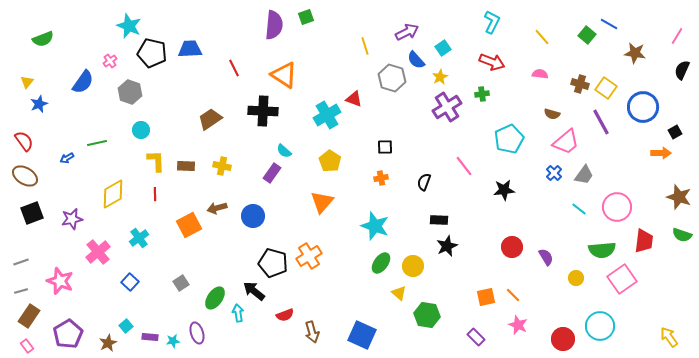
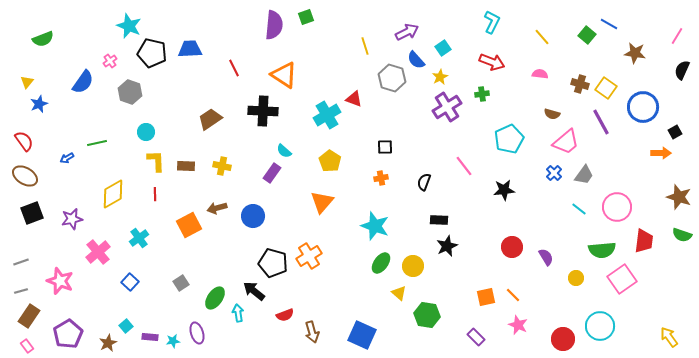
cyan circle at (141, 130): moved 5 px right, 2 px down
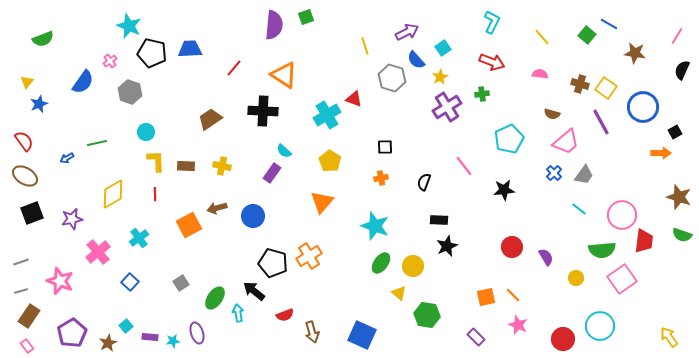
red line at (234, 68): rotated 66 degrees clockwise
pink circle at (617, 207): moved 5 px right, 8 px down
purple pentagon at (68, 334): moved 4 px right, 1 px up
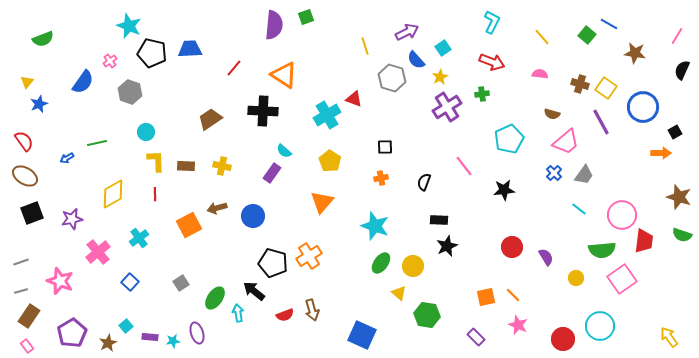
brown arrow at (312, 332): moved 22 px up
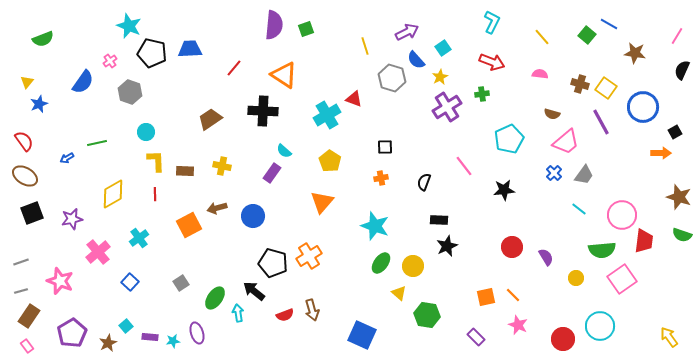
green square at (306, 17): moved 12 px down
brown rectangle at (186, 166): moved 1 px left, 5 px down
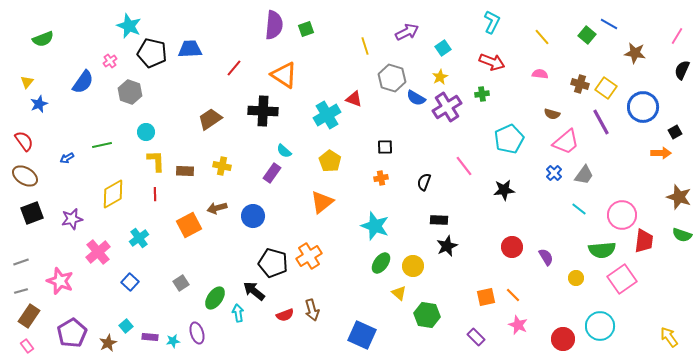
blue semicircle at (416, 60): moved 38 px down; rotated 18 degrees counterclockwise
green line at (97, 143): moved 5 px right, 2 px down
orange triangle at (322, 202): rotated 10 degrees clockwise
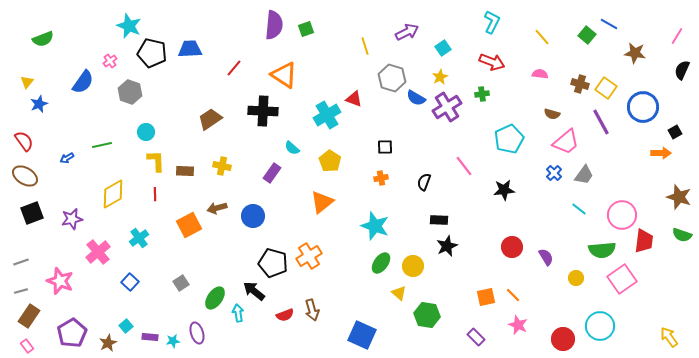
cyan semicircle at (284, 151): moved 8 px right, 3 px up
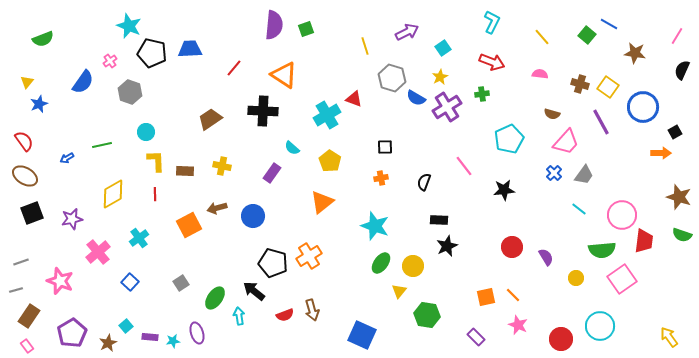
yellow square at (606, 88): moved 2 px right, 1 px up
pink trapezoid at (566, 142): rotated 8 degrees counterclockwise
gray line at (21, 291): moved 5 px left, 1 px up
yellow triangle at (399, 293): moved 2 px up; rotated 28 degrees clockwise
cyan arrow at (238, 313): moved 1 px right, 3 px down
red circle at (563, 339): moved 2 px left
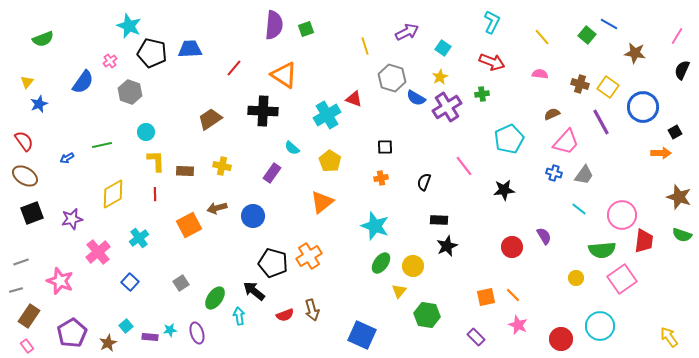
cyan square at (443, 48): rotated 21 degrees counterclockwise
brown semicircle at (552, 114): rotated 140 degrees clockwise
blue cross at (554, 173): rotated 28 degrees counterclockwise
purple semicircle at (546, 257): moved 2 px left, 21 px up
cyan star at (173, 341): moved 3 px left, 11 px up
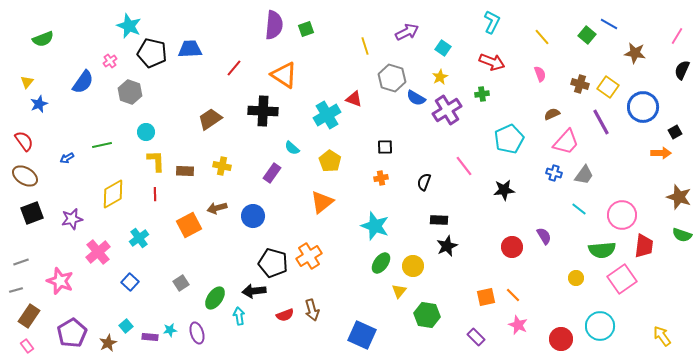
pink semicircle at (540, 74): rotated 63 degrees clockwise
purple cross at (447, 107): moved 3 px down
red trapezoid at (644, 241): moved 5 px down
black arrow at (254, 291): rotated 45 degrees counterclockwise
yellow arrow at (669, 337): moved 7 px left, 1 px up
